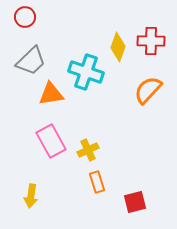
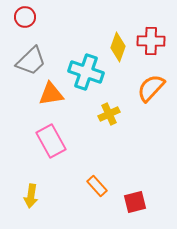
orange semicircle: moved 3 px right, 2 px up
yellow cross: moved 21 px right, 36 px up
orange rectangle: moved 4 px down; rotated 25 degrees counterclockwise
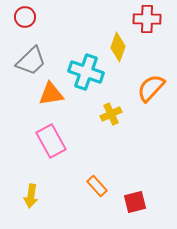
red cross: moved 4 px left, 22 px up
yellow cross: moved 2 px right
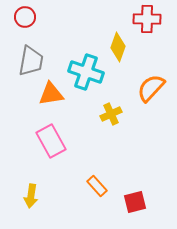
gray trapezoid: rotated 36 degrees counterclockwise
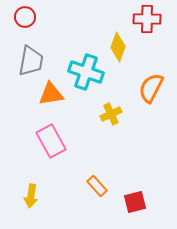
orange semicircle: rotated 16 degrees counterclockwise
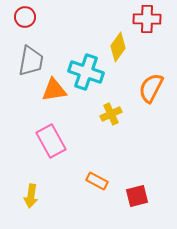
yellow diamond: rotated 16 degrees clockwise
orange triangle: moved 3 px right, 4 px up
orange rectangle: moved 5 px up; rotated 20 degrees counterclockwise
red square: moved 2 px right, 6 px up
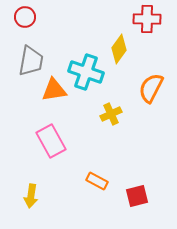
yellow diamond: moved 1 px right, 2 px down
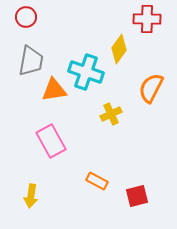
red circle: moved 1 px right
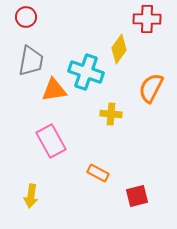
yellow cross: rotated 30 degrees clockwise
orange rectangle: moved 1 px right, 8 px up
